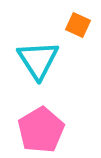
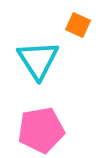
pink pentagon: rotated 21 degrees clockwise
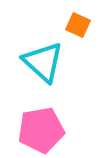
cyan triangle: moved 5 px right, 2 px down; rotated 15 degrees counterclockwise
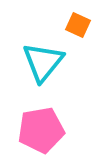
cyan triangle: rotated 27 degrees clockwise
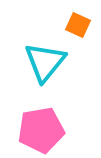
cyan triangle: moved 2 px right
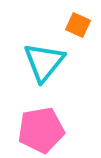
cyan triangle: moved 1 px left
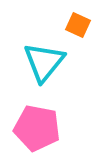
pink pentagon: moved 4 px left, 2 px up; rotated 21 degrees clockwise
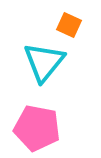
orange square: moved 9 px left
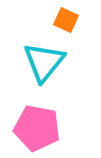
orange square: moved 3 px left, 5 px up
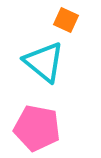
cyan triangle: rotated 30 degrees counterclockwise
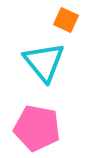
cyan triangle: rotated 12 degrees clockwise
